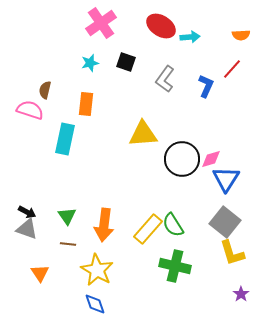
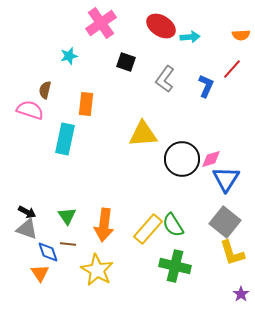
cyan star: moved 21 px left, 7 px up
blue diamond: moved 47 px left, 52 px up
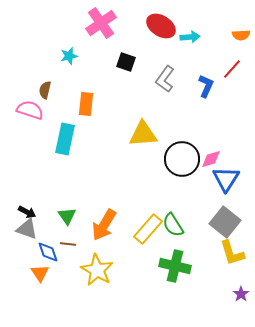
orange arrow: rotated 24 degrees clockwise
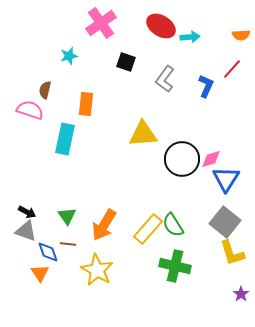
gray triangle: moved 1 px left, 2 px down
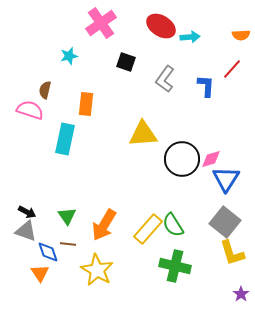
blue L-shape: rotated 20 degrees counterclockwise
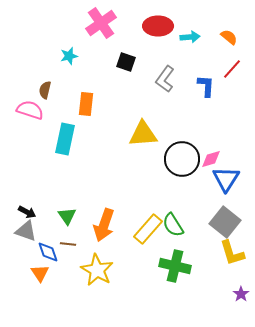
red ellipse: moved 3 px left; rotated 32 degrees counterclockwise
orange semicircle: moved 12 px left, 2 px down; rotated 138 degrees counterclockwise
orange arrow: rotated 12 degrees counterclockwise
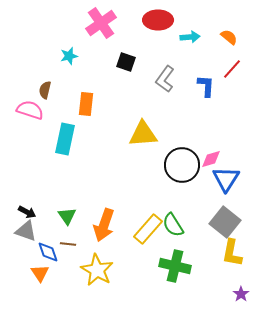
red ellipse: moved 6 px up
black circle: moved 6 px down
yellow L-shape: rotated 28 degrees clockwise
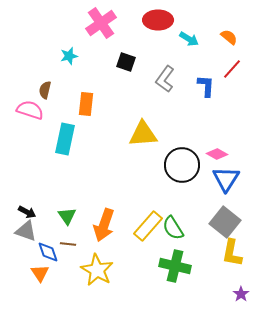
cyan arrow: moved 1 px left, 2 px down; rotated 36 degrees clockwise
pink diamond: moved 6 px right, 5 px up; rotated 45 degrees clockwise
green semicircle: moved 3 px down
yellow rectangle: moved 3 px up
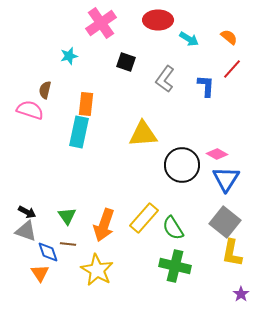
cyan rectangle: moved 14 px right, 7 px up
yellow rectangle: moved 4 px left, 8 px up
